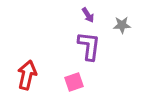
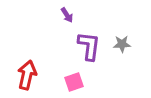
purple arrow: moved 21 px left
gray star: moved 19 px down
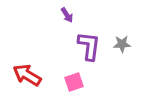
red arrow: rotated 72 degrees counterclockwise
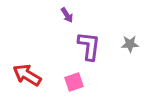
gray star: moved 8 px right
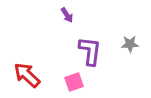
purple L-shape: moved 1 px right, 5 px down
red arrow: rotated 12 degrees clockwise
